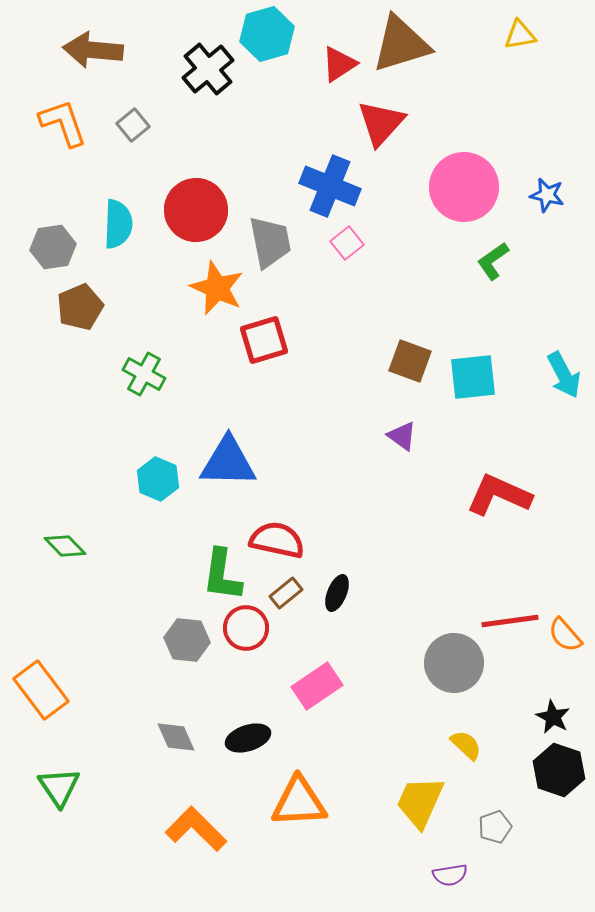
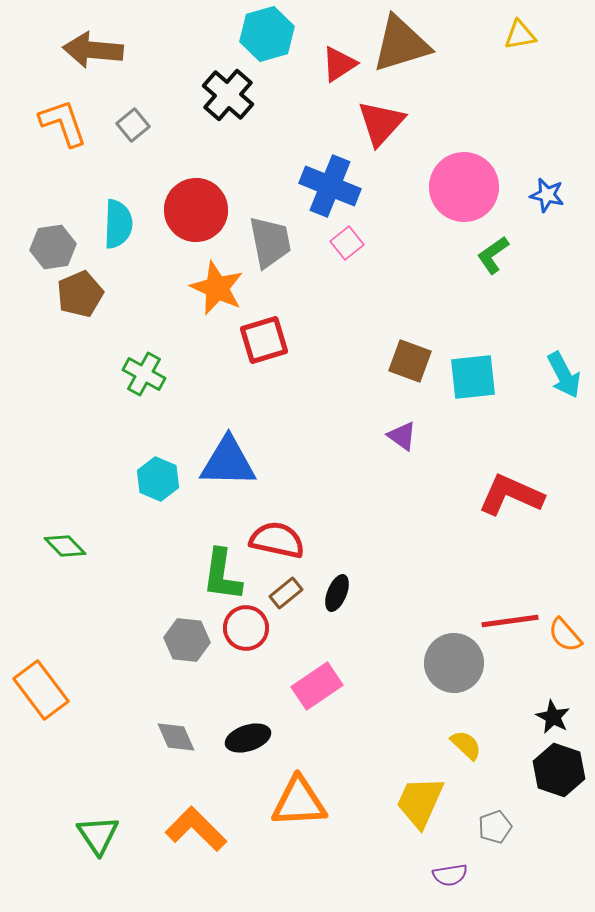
black cross at (208, 69): moved 20 px right, 26 px down; rotated 9 degrees counterclockwise
green L-shape at (493, 261): moved 6 px up
brown pentagon at (80, 307): moved 13 px up
red L-shape at (499, 495): moved 12 px right
green triangle at (59, 787): moved 39 px right, 48 px down
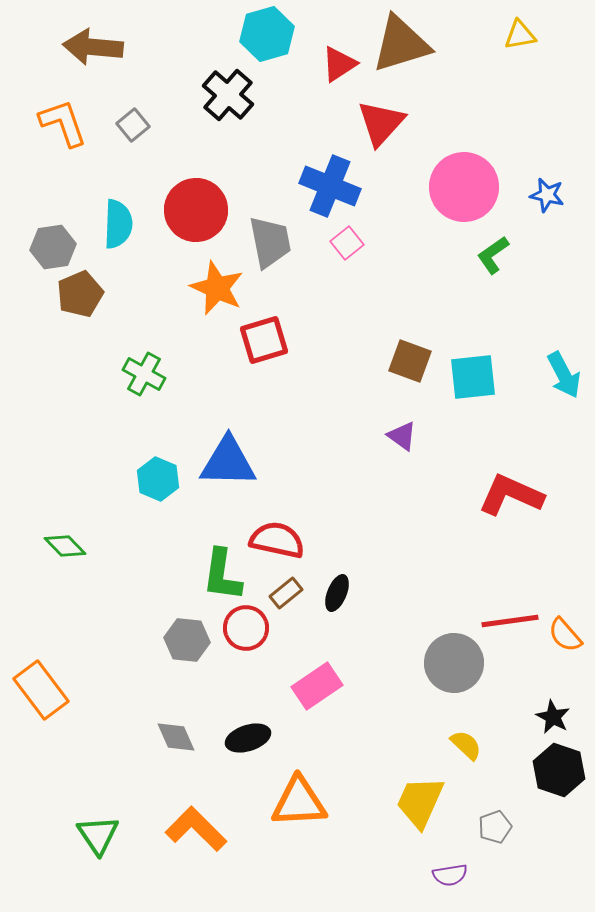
brown arrow at (93, 50): moved 3 px up
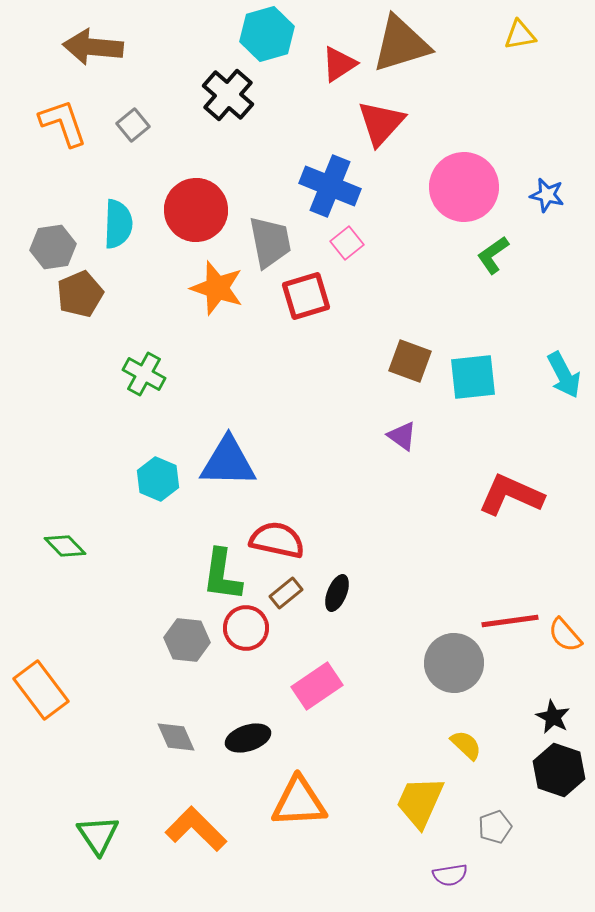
orange star at (217, 288): rotated 6 degrees counterclockwise
red square at (264, 340): moved 42 px right, 44 px up
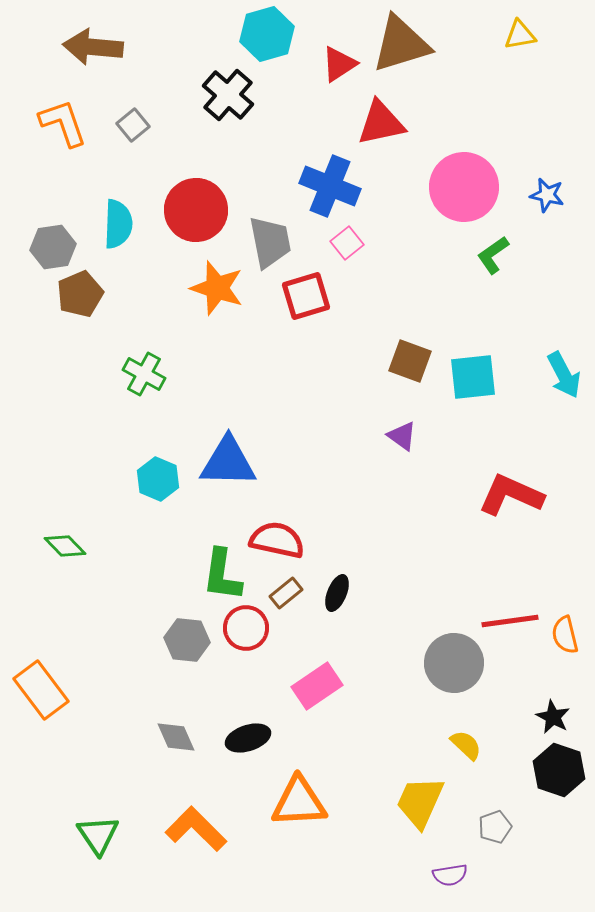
red triangle at (381, 123): rotated 36 degrees clockwise
orange semicircle at (565, 635): rotated 27 degrees clockwise
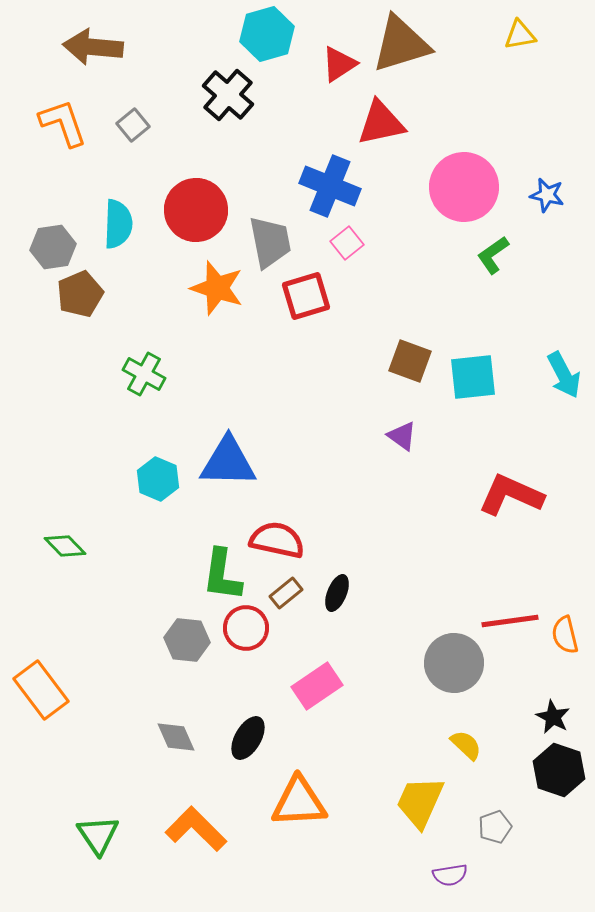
black ellipse at (248, 738): rotated 42 degrees counterclockwise
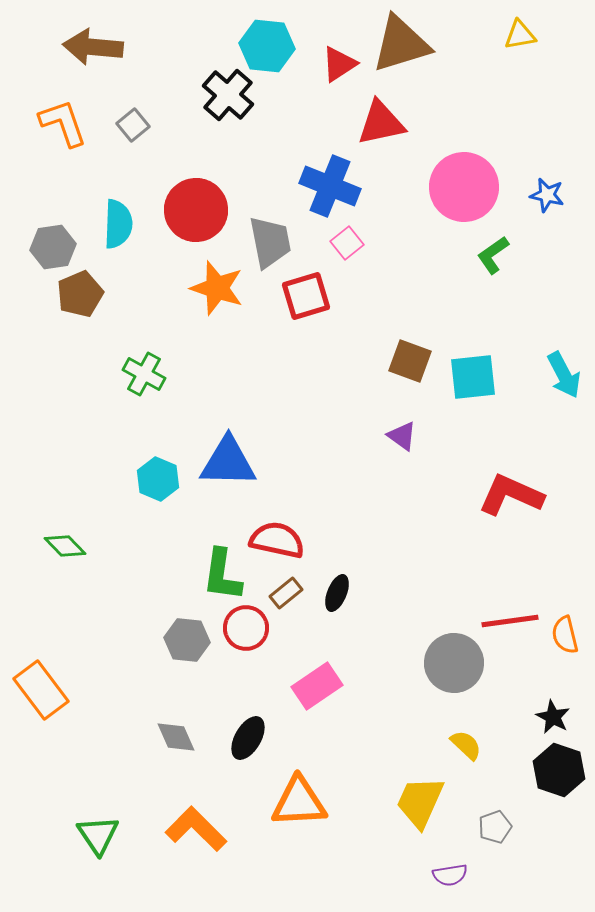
cyan hexagon at (267, 34): moved 12 px down; rotated 22 degrees clockwise
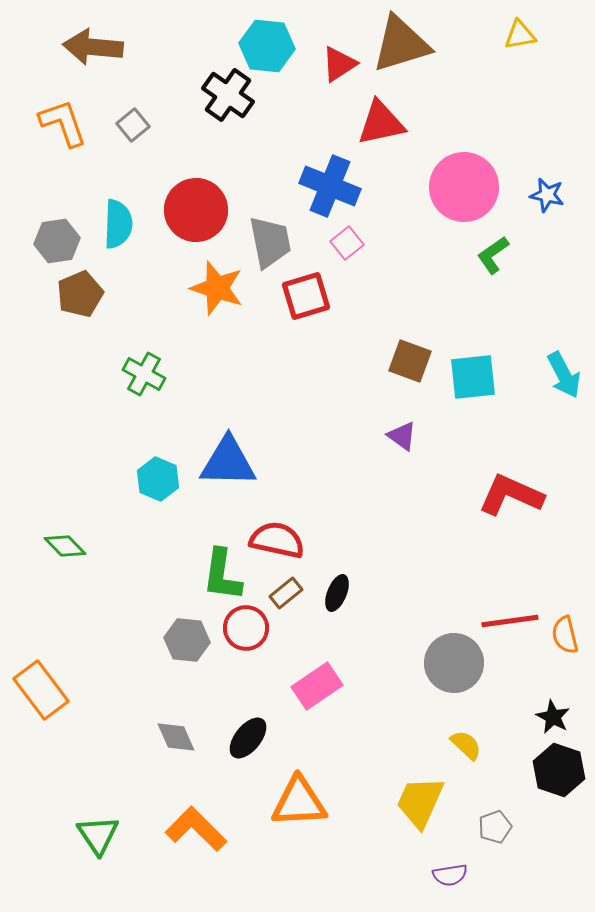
black cross at (228, 95): rotated 6 degrees counterclockwise
gray hexagon at (53, 247): moved 4 px right, 6 px up
black ellipse at (248, 738): rotated 9 degrees clockwise
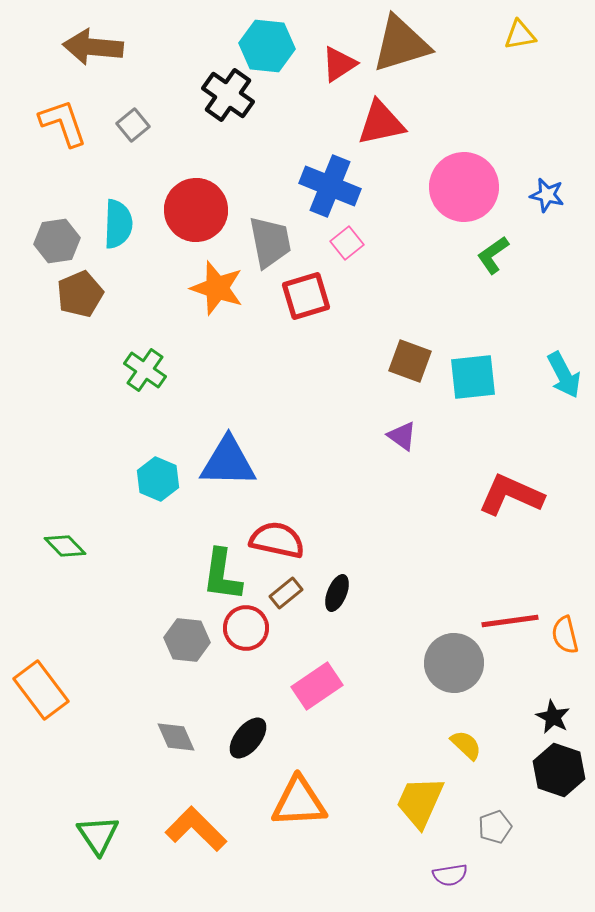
green cross at (144, 374): moved 1 px right, 4 px up; rotated 6 degrees clockwise
